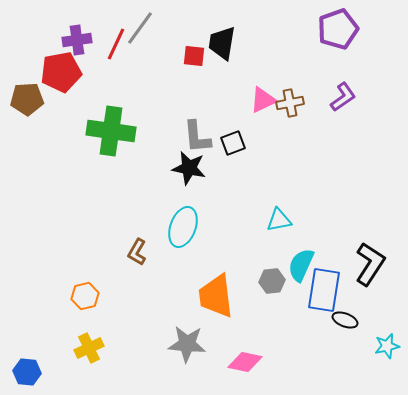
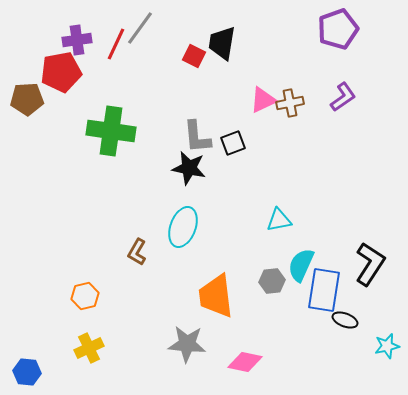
red square: rotated 20 degrees clockwise
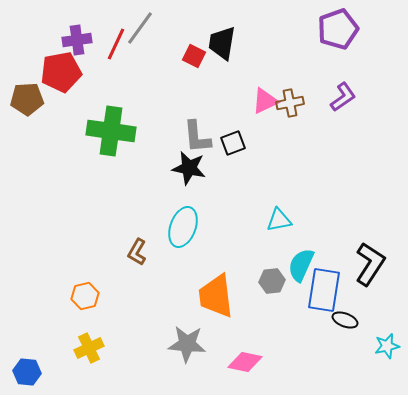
pink triangle: moved 2 px right, 1 px down
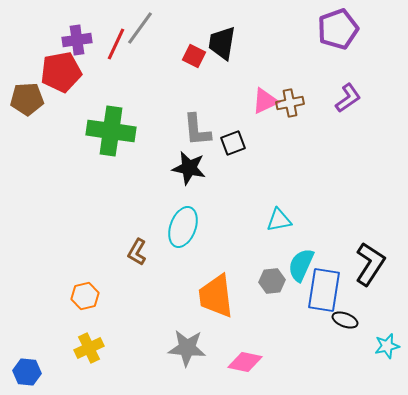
purple L-shape: moved 5 px right, 1 px down
gray L-shape: moved 7 px up
gray star: moved 4 px down
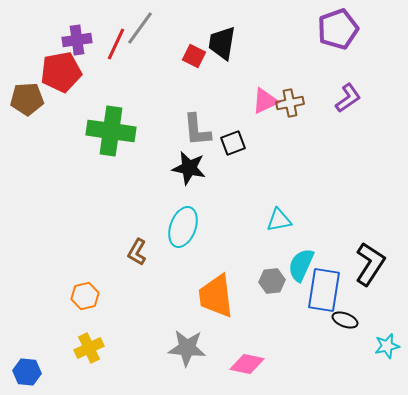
pink diamond: moved 2 px right, 2 px down
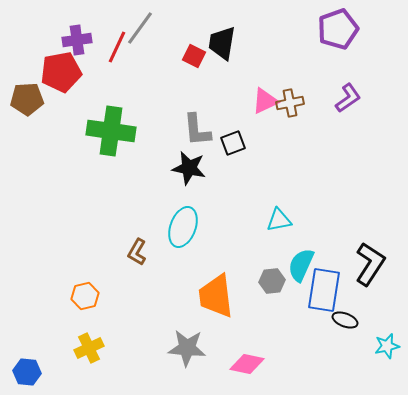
red line: moved 1 px right, 3 px down
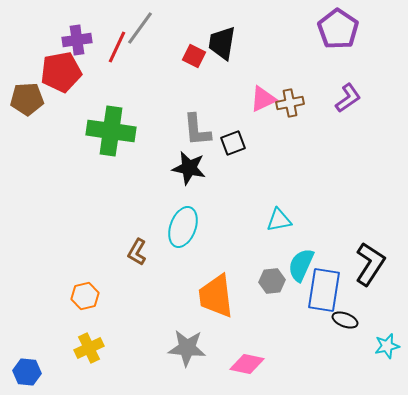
purple pentagon: rotated 18 degrees counterclockwise
pink triangle: moved 2 px left, 2 px up
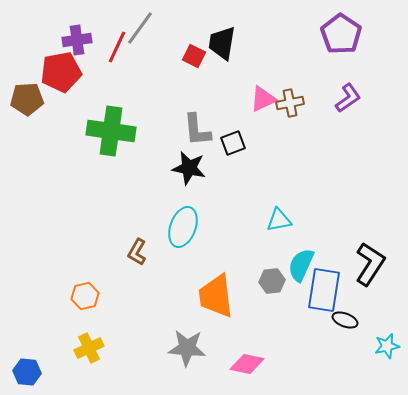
purple pentagon: moved 3 px right, 5 px down
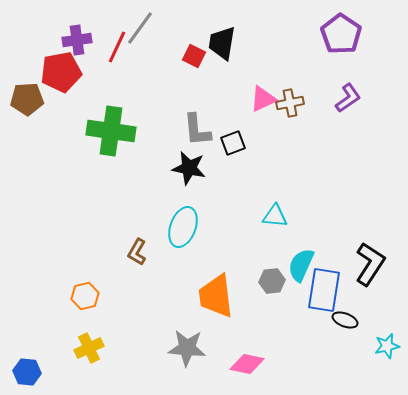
cyan triangle: moved 4 px left, 4 px up; rotated 16 degrees clockwise
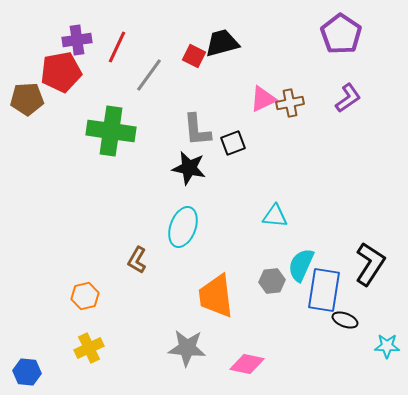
gray line: moved 9 px right, 47 px down
black trapezoid: rotated 66 degrees clockwise
brown L-shape: moved 8 px down
cyan star: rotated 15 degrees clockwise
